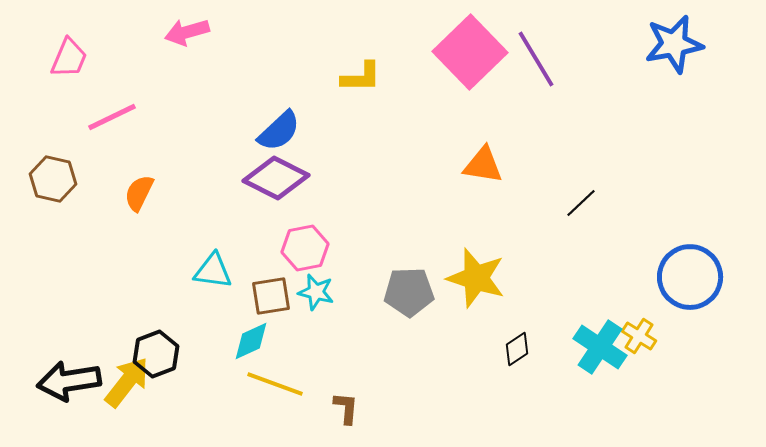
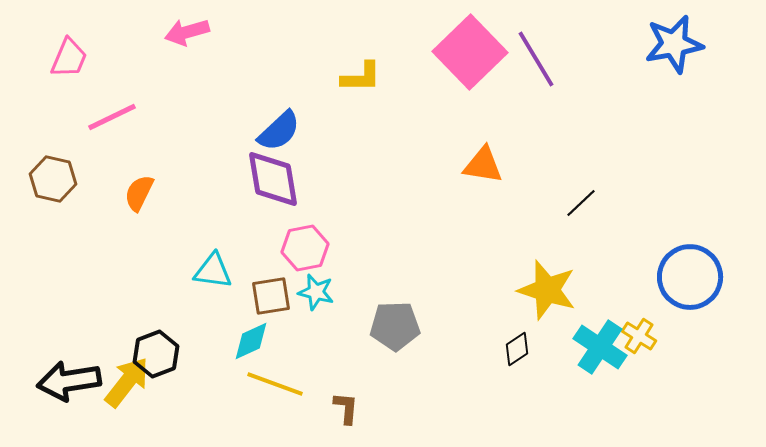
purple diamond: moved 3 px left, 1 px down; rotated 54 degrees clockwise
yellow star: moved 71 px right, 12 px down
gray pentagon: moved 14 px left, 34 px down
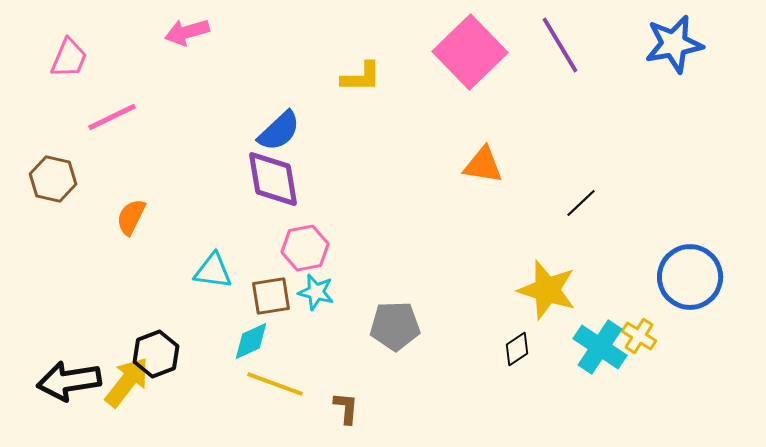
purple line: moved 24 px right, 14 px up
orange semicircle: moved 8 px left, 24 px down
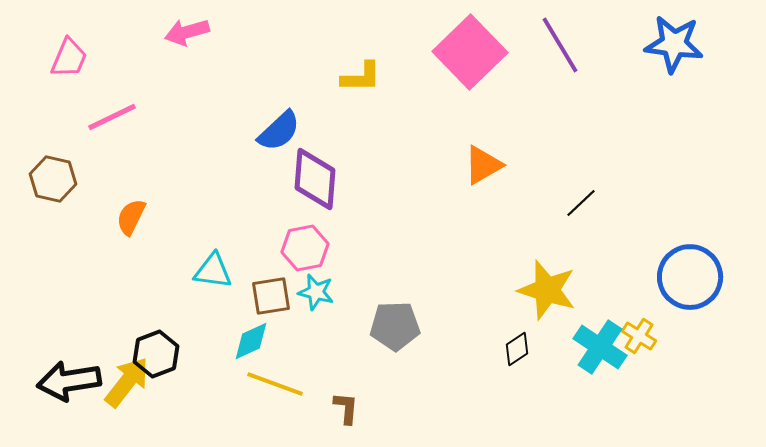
blue star: rotated 18 degrees clockwise
orange triangle: rotated 39 degrees counterclockwise
purple diamond: moved 42 px right; rotated 14 degrees clockwise
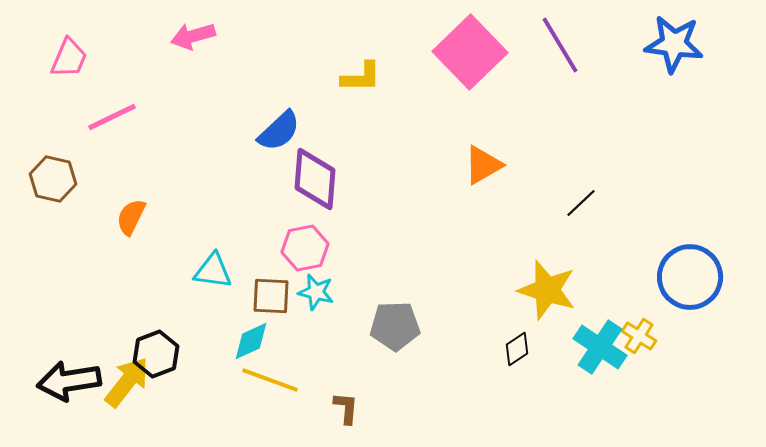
pink arrow: moved 6 px right, 4 px down
brown square: rotated 12 degrees clockwise
yellow line: moved 5 px left, 4 px up
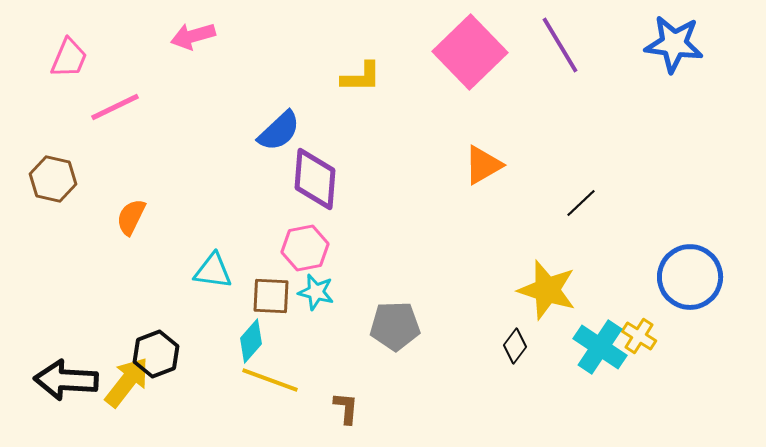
pink line: moved 3 px right, 10 px up
cyan diamond: rotated 24 degrees counterclockwise
black diamond: moved 2 px left, 3 px up; rotated 20 degrees counterclockwise
black arrow: moved 3 px left, 1 px up; rotated 12 degrees clockwise
